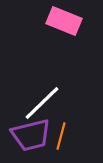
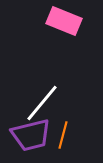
white line: rotated 6 degrees counterclockwise
orange line: moved 2 px right, 1 px up
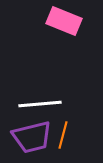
white line: moved 2 px left, 1 px down; rotated 45 degrees clockwise
purple trapezoid: moved 1 px right, 2 px down
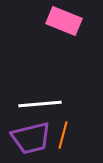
purple trapezoid: moved 1 px left, 1 px down
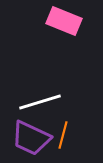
white line: moved 2 px up; rotated 12 degrees counterclockwise
purple trapezoid: rotated 39 degrees clockwise
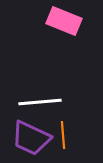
white line: rotated 12 degrees clockwise
orange line: rotated 20 degrees counterclockwise
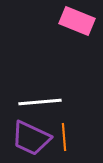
pink rectangle: moved 13 px right
orange line: moved 1 px right, 2 px down
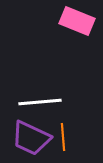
orange line: moved 1 px left
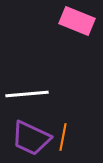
white line: moved 13 px left, 8 px up
orange line: rotated 16 degrees clockwise
